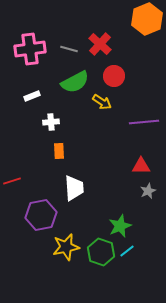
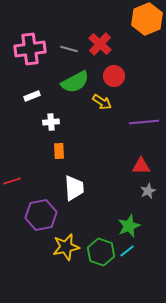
green star: moved 9 px right
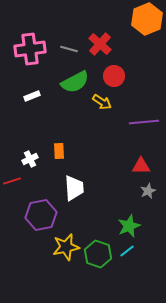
white cross: moved 21 px left, 37 px down; rotated 21 degrees counterclockwise
green hexagon: moved 3 px left, 2 px down
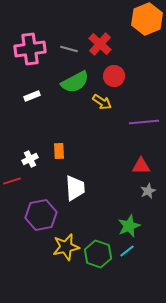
white trapezoid: moved 1 px right
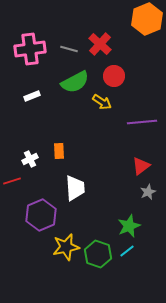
purple line: moved 2 px left
red triangle: rotated 36 degrees counterclockwise
gray star: moved 1 px down
purple hexagon: rotated 12 degrees counterclockwise
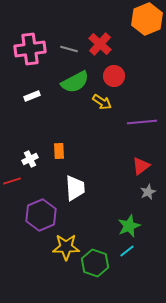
yellow star: rotated 12 degrees clockwise
green hexagon: moved 3 px left, 9 px down
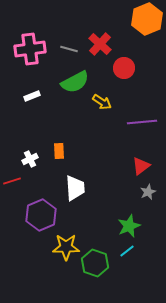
red circle: moved 10 px right, 8 px up
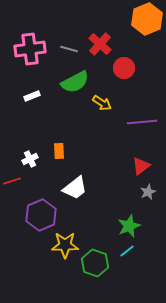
yellow arrow: moved 1 px down
white trapezoid: rotated 56 degrees clockwise
yellow star: moved 1 px left, 2 px up
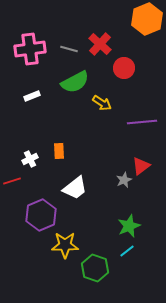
gray star: moved 24 px left, 12 px up
green hexagon: moved 5 px down
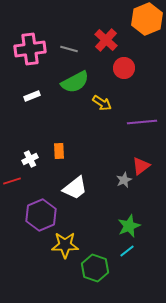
red cross: moved 6 px right, 4 px up
